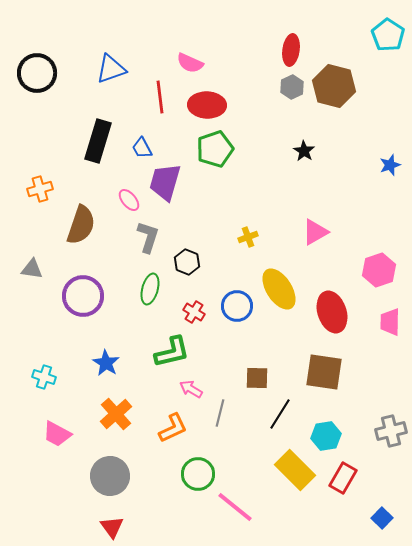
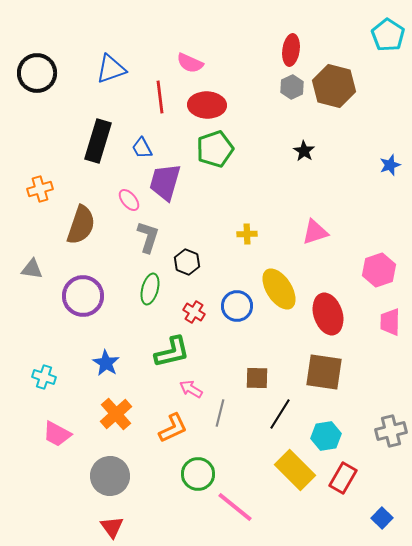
pink triangle at (315, 232): rotated 12 degrees clockwise
yellow cross at (248, 237): moved 1 px left, 3 px up; rotated 18 degrees clockwise
red ellipse at (332, 312): moved 4 px left, 2 px down
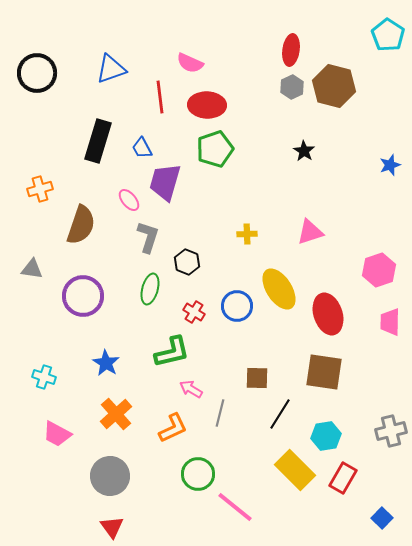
pink triangle at (315, 232): moved 5 px left
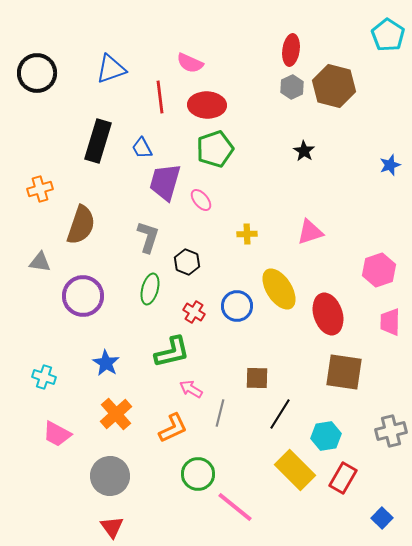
pink ellipse at (129, 200): moved 72 px right
gray triangle at (32, 269): moved 8 px right, 7 px up
brown square at (324, 372): moved 20 px right
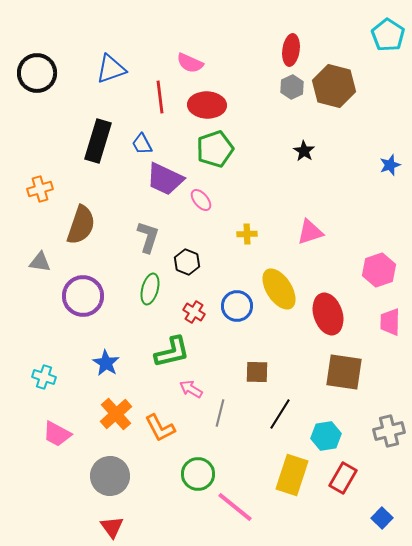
blue trapezoid at (142, 148): moved 4 px up
purple trapezoid at (165, 182): moved 3 px up; rotated 81 degrees counterclockwise
brown square at (257, 378): moved 6 px up
orange L-shape at (173, 428): moved 13 px left; rotated 88 degrees clockwise
gray cross at (391, 431): moved 2 px left
yellow rectangle at (295, 470): moved 3 px left, 5 px down; rotated 63 degrees clockwise
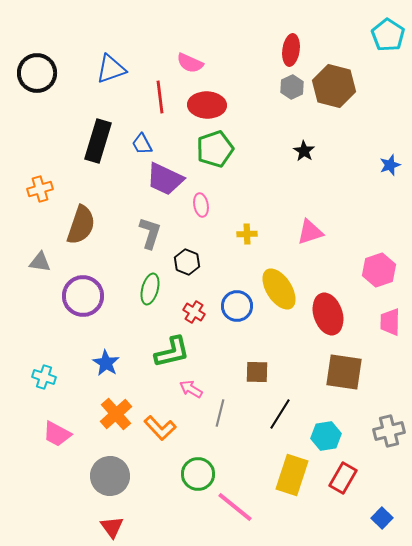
pink ellipse at (201, 200): moved 5 px down; rotated 30 degrees clockwise
gray L-shape at (148, 237): moved 2 px right, 4 px up
orange L-shape at (160, 428): rotated 16 degrees counterclockwise
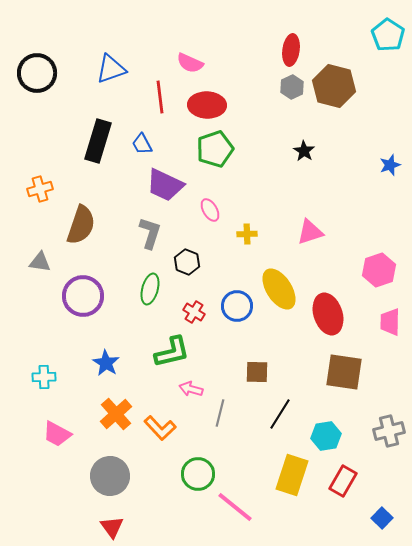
purple trapezoid at (165, 179): moved 6 px down
pink ellipse at (201, 205): moved 9 px right, 5 px down; rotated 20 degrees counterclockwise
cyan cross at (44, 377): rotated 20 degrees counterclockwise
pink arrow at (191, 389): rotated 15 degrees counterclockwise
red rectangle at (343, 478): moved 3 px down
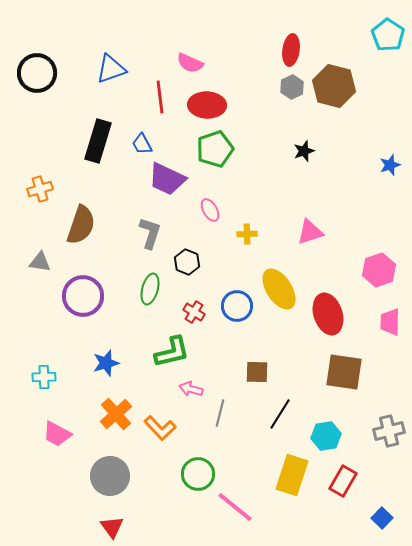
black star at (304, 151): rotated 20 degrees clockwise
purple trapezoid at (165, 185): moved 2 px right, 6 px up
blue star at (106, 363): rotated 24 degrees clockwise
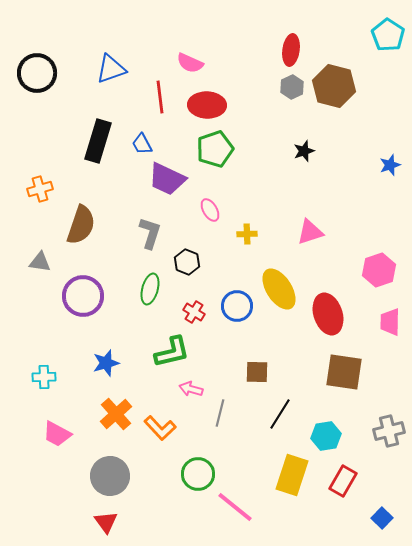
red triangle at (112, 527): moved 6 px left, 5 px up
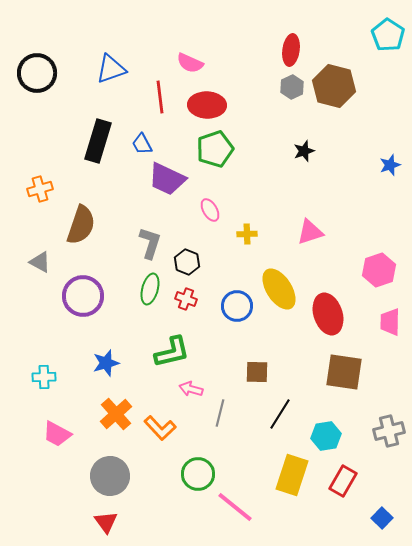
gray L-shape at (150, 233): moved 10 px down
gray triangle at (40, 262): rotated 20 degrees clockwise
red cross at (194, 312): moved 8 px left, 13 px up; rotated 10 degrees counterclockwise
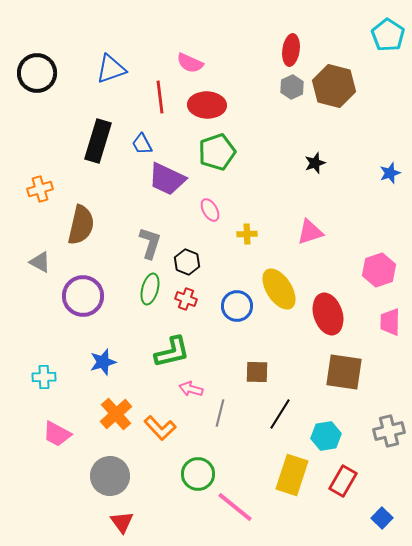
green pentagon at (215, 149): moved 2 px right, 3 px down
black star at (304, 151): moved 11 px right, 12 px down
blue star at (390, 165): moved 8 px down
brown semicircle at (81, 225): rotated 6 degrees counterclockwise
blue star at (106, 363): moved 3 px left, 1 px up
red triangle at (106, 522): moved 16 px right
